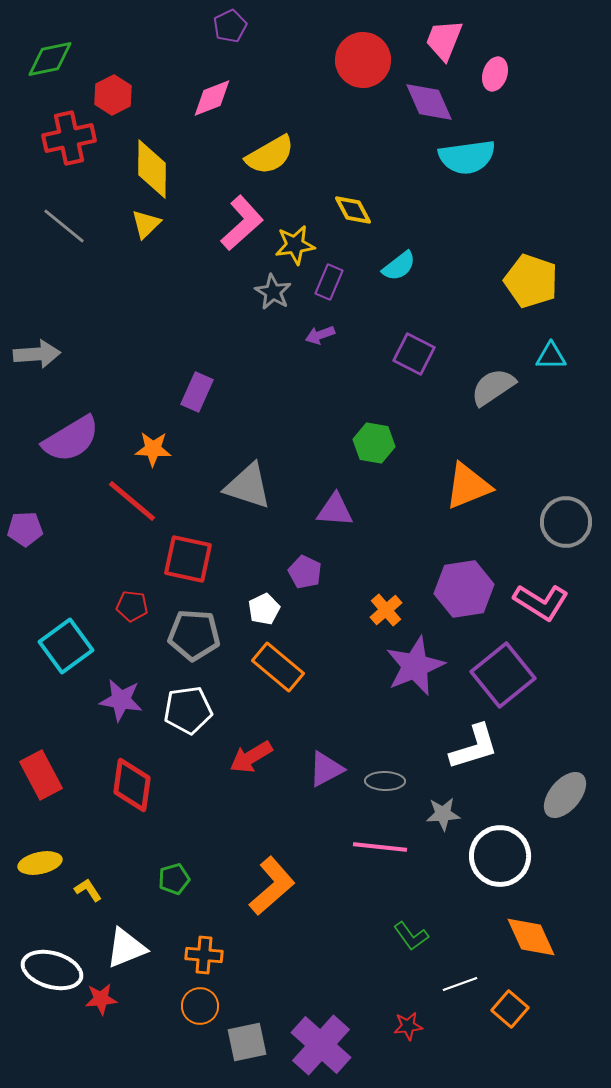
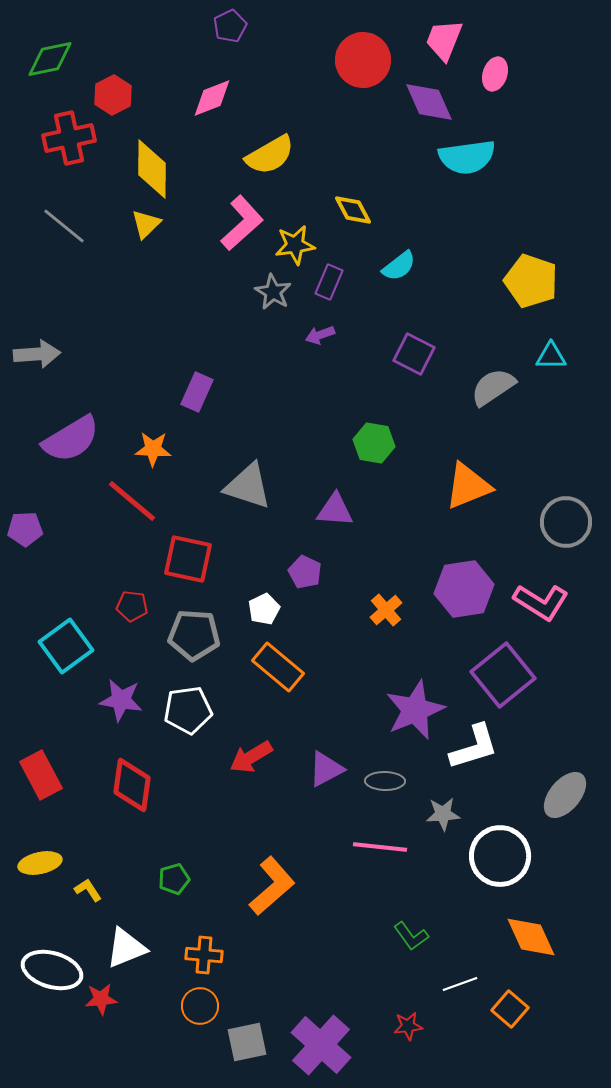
purple star at (415, 666): moved 44 px down
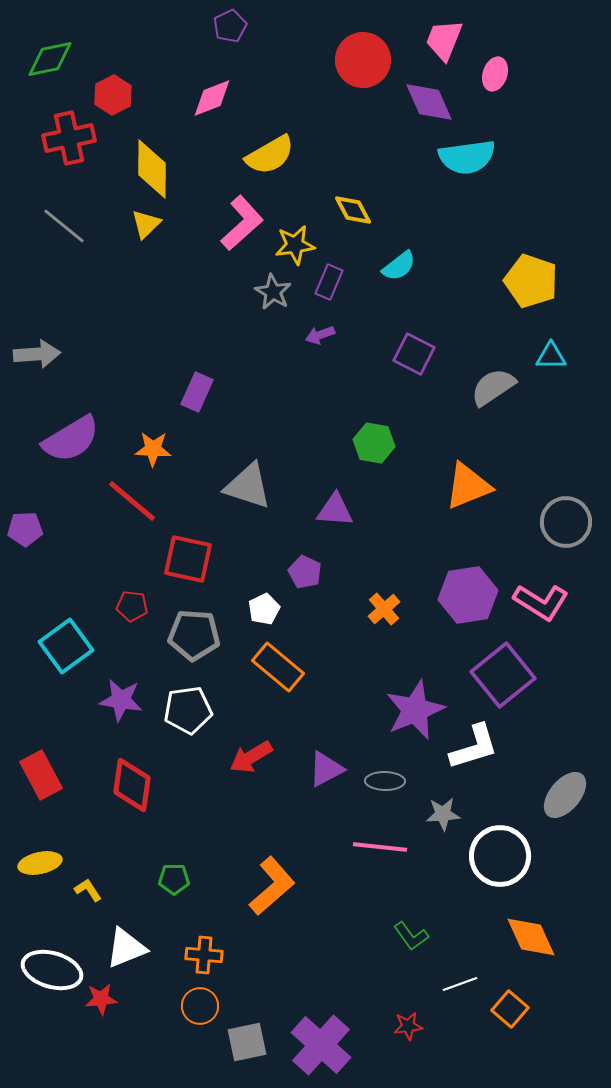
purple hexagon at (464, 589): moved 4 px right, 6 px down
orange cross at (386, 610): moved 2 px left, 1 px up
green pentagon at (174, 879): rotated 16 degrees clockwise
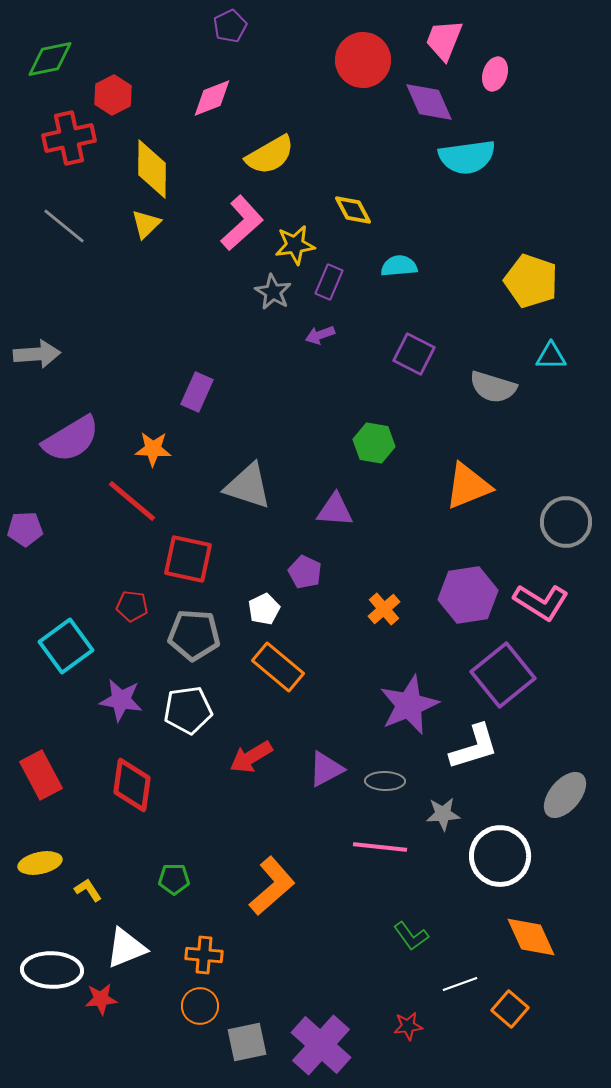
cyan semicircle at (399, 266): rotated 147 degrees counterclockwise
gray semicircle at (493, 387): rotated 129 degrees counterclockwise
purple star at (415, 710): moved 6 px left, 5 px up
white ellipse at (52, 970): rotated 14 degrees counterclockwise
